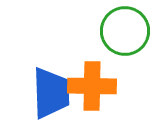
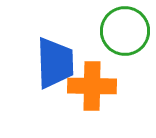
blue trapezoid: moved 4 px right, 30 px up
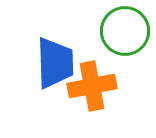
orange cross: rotated 12 degrees counterclockwise
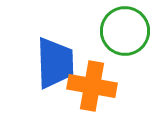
orange cross: rotated 21 degrees clockwise
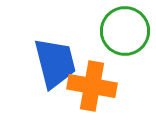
blue trapezoid: rotated 12 degrees counterclockwise
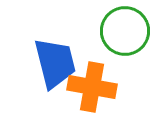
orange cross: moved 1 px down
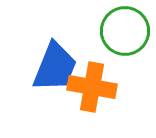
blue trapezoid: moved 4 px down; rotated 36 degrees clockwise
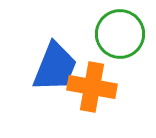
green circle: moved 5 px left, 3 px down
